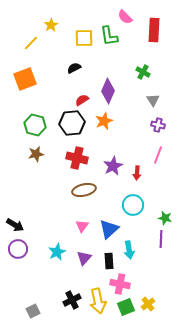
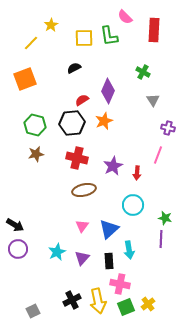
purple cross: moved 10 px right, 3 px down
purple triangle: moved 2 px left
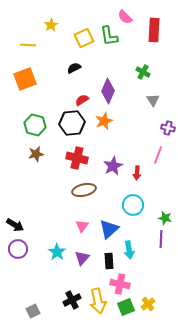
yellow square: rotated 24 degrees counterclockwise
yellow line: moved 3 px left, 2 px down; rotated 49 degrees clockwise
cyan star: rotated 12 degrees counterclockwise
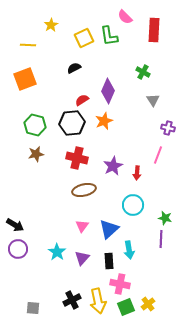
gray square: moved 3 px up; rotated 32 degrees clockwise
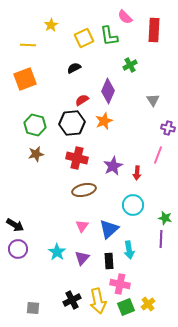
green cross: moved 13 px left, 7 px up; rotated 32 degrees clockwise
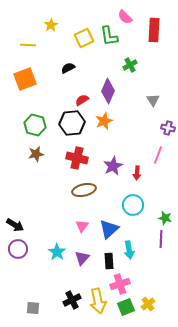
black semicircle: moved 6 px left
pink cross: rotated 30 degrees counterclockwise
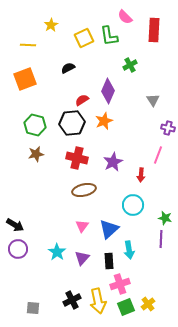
purple star: moved 4 px up
red arrow: moved 4 px right, 2 px down
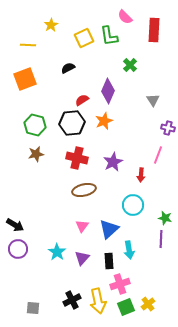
green cross: rotated 16 degrees counterclockwise
